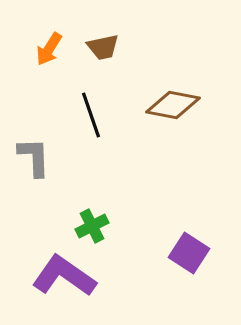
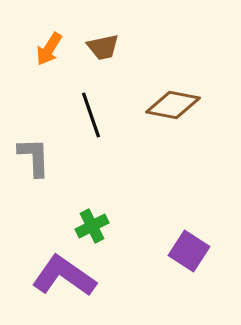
purple square: moved 2 px up
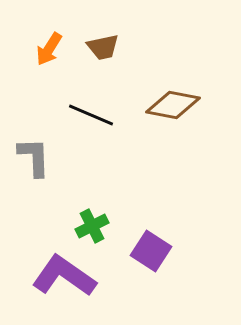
black line: rotated 48 degrees counterclockwise
purple square: moved 38 px left
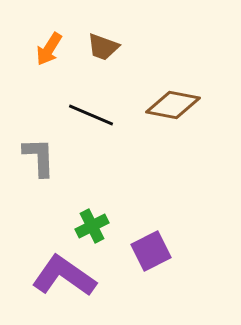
brown trapezoid: rotated 32 degrees clockwise
gray L-shape: moved 5 px right
purple square: rotated 30 degrees clockwise
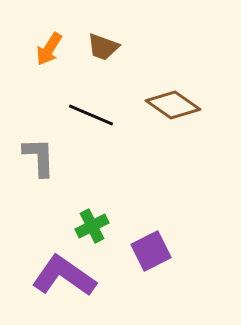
brown diamond: rotated 24 degrees clockwise
